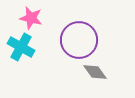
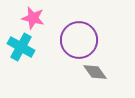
pink star: moved 2 px right
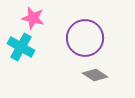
purple circle: moved 6 px right, 2 px up
gray diamond: moved 3 px down; rotated 20 degrees counterclockwise
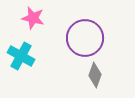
cyan cross: moved 9 px down
gray diamond: rotated 75 degrees clockwise
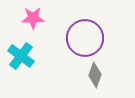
pink star: rotated 15 degrees counterclockwise
cyan cross: rotated 8 degrees clockwise
